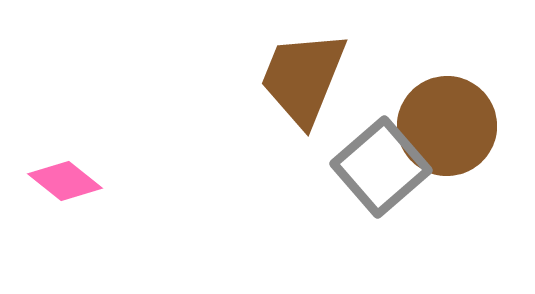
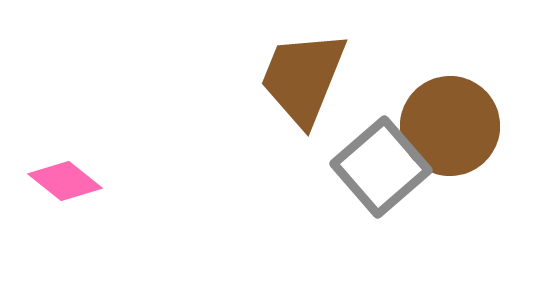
brown circle: moved 3 px right
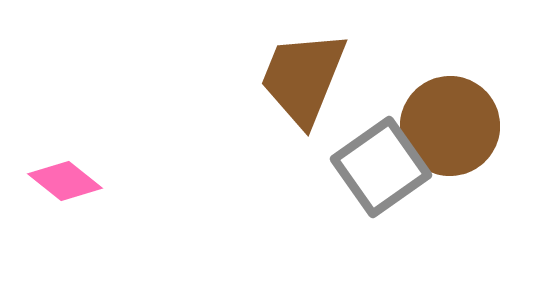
gray square: rotated 6 degrees clockwise
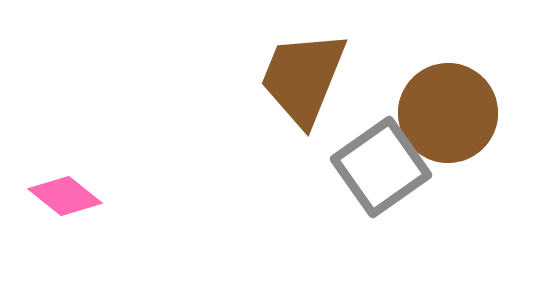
brown circle: moved 2 px left, 13 px up
pink diamond: moved 15 px down
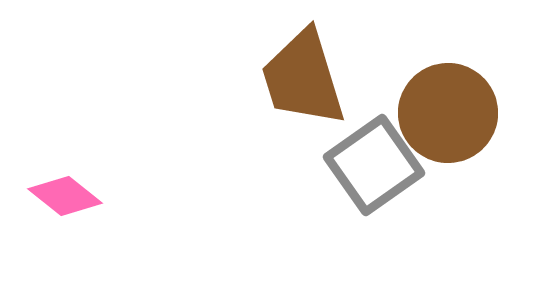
brown trapezoid: rotated 39 degrees counterclockwise
gray square: moved 7 px left, 2 px up
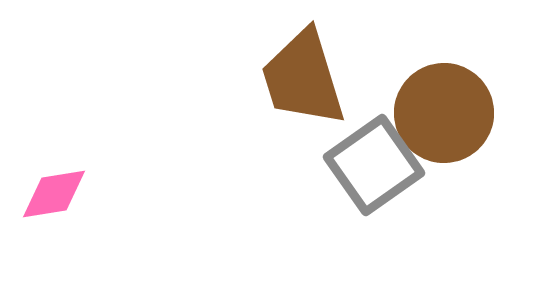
brown circle: moved 4 px left
pink diamond: moved 11 px left, 2 px up; rotated 48 degrees counterclockwise
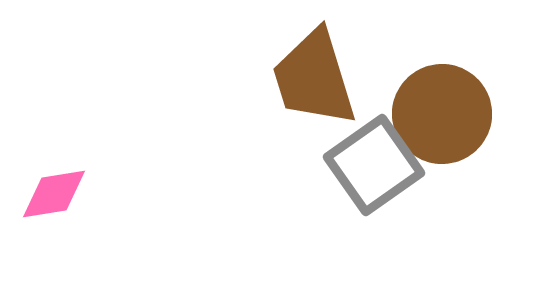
brown trapezoid: moved 11 px right
brown circle: moved 2 px left, 1 px down
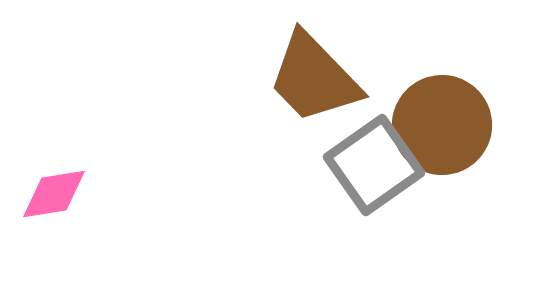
brown trapezoid: rotated 27 degrees counterclockwise
brown circle: moved 11 px down
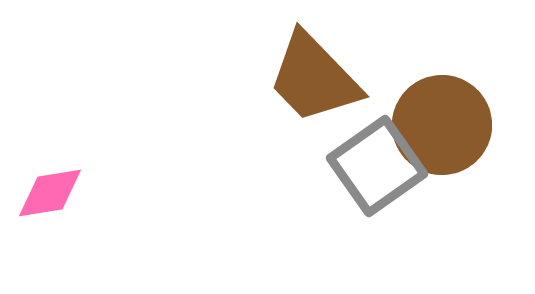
gray square: moved 3 px right, 1 px down
pink diamond: moved 4 px left, 1 px up
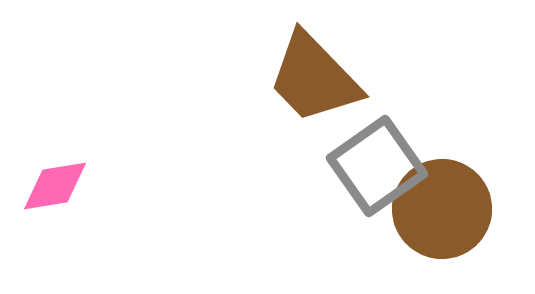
brown circle: moved 84 px down
pink diamond: moved 5 px right, 7 px up
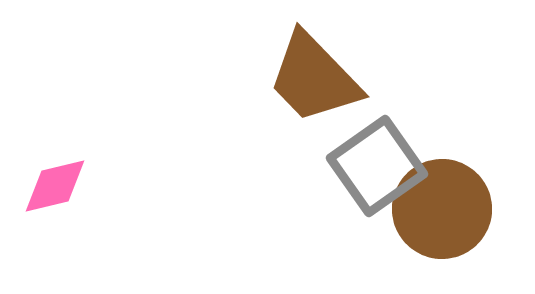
pink diamond: rotated 4 degrees counterclockwise
